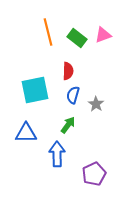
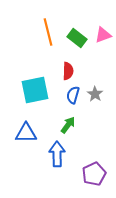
gray star: moved 1 px left, 10 px up
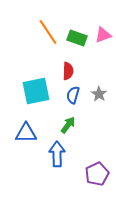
orange line: rotated 20 degrees counterclockwise
green rectangle: rotated 18 degrees counterclockwise
cyan square: moved 1 px right, 1 px down
gray star: moved 4 px right
purple pentagon: moved 3 px right
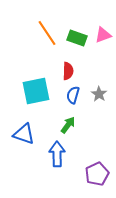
orange line: moved 1 px left, 1 px down
blue triangle: moved 2 px left, 1 px down; rotated 20 degrees clockwise
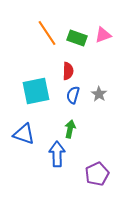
green arrow: moved 2 px right, 4 px down; rotated 24 degrees counterclockwise
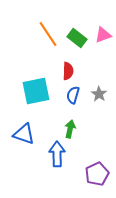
orange line: moved 1 px right, 1 px down
green rectangle: rotated 18 degrees clockwise
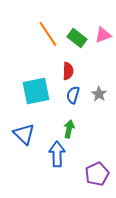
green arrow: moved 1 px left
blue triangle: rotated 25 degrees clockwise
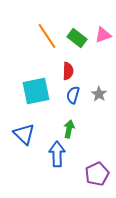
orange line: moved 1 px left, 2 px down
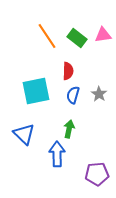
pink triangle: rotated 12 degrees clockwise
purple pentagon: rotated 20 degrees clockwise
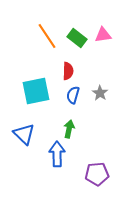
gray star: moved 1 px right, 1 px up
